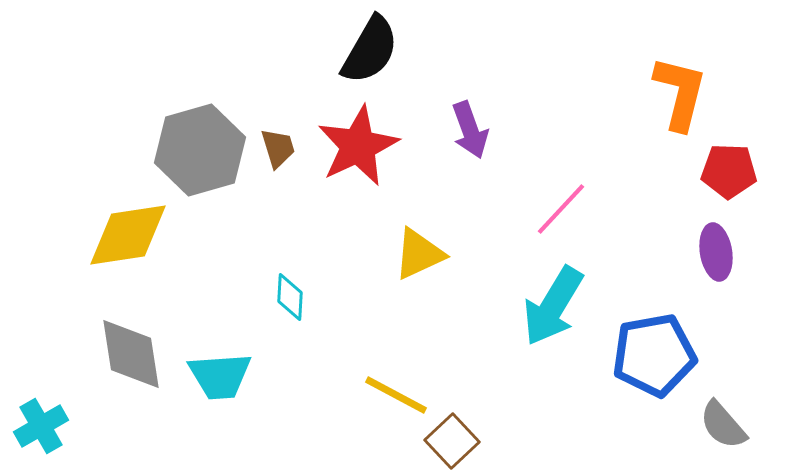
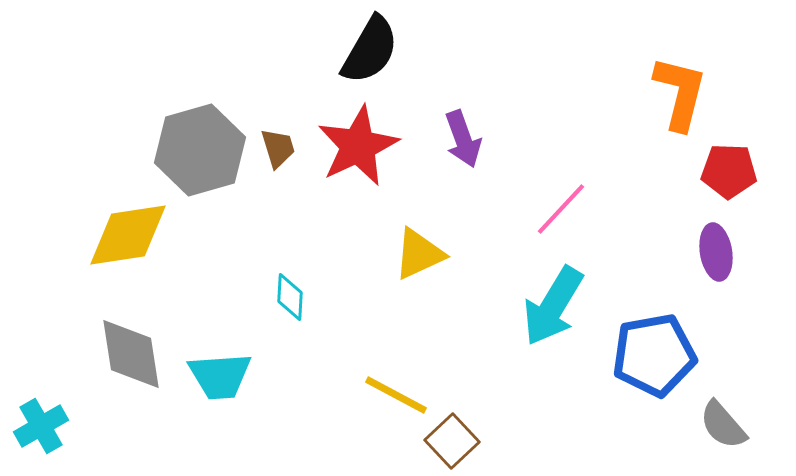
purple arrow: moved 7 px left, 9 px down
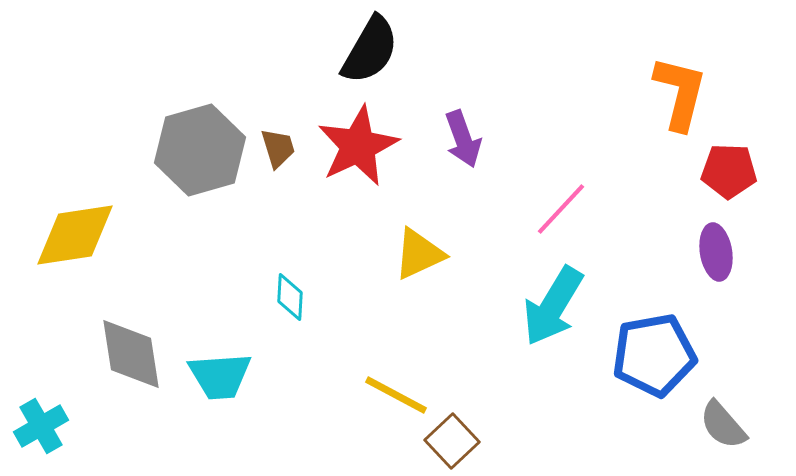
yellow diamond: moved 53 px left
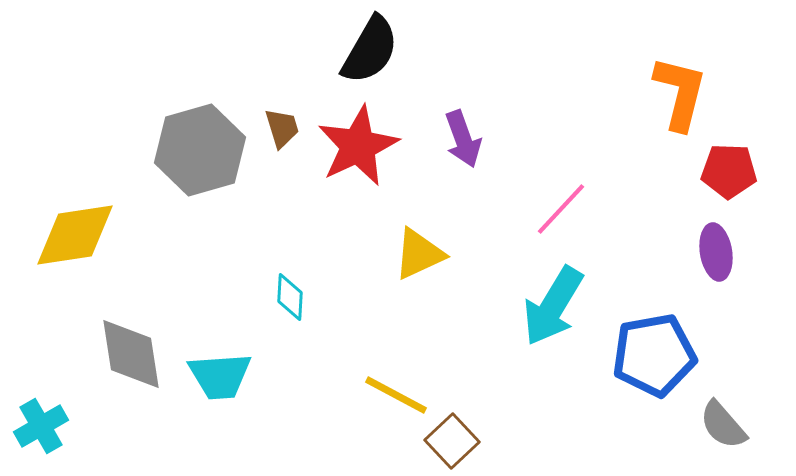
brown trapezoid: moved 4 px right, 20 px up
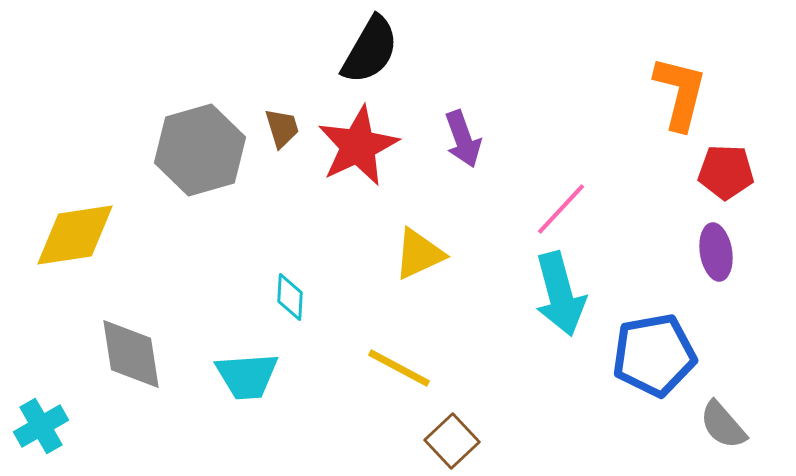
red pentagon: moved 3 px left, 1 px down
cyan arrow: moved 7 px right, 12 px up; rotated 46 degrees counterclockwise
cyan trapezoid: moved 27 px right
yellow line: moved 3 px right, 27 px up
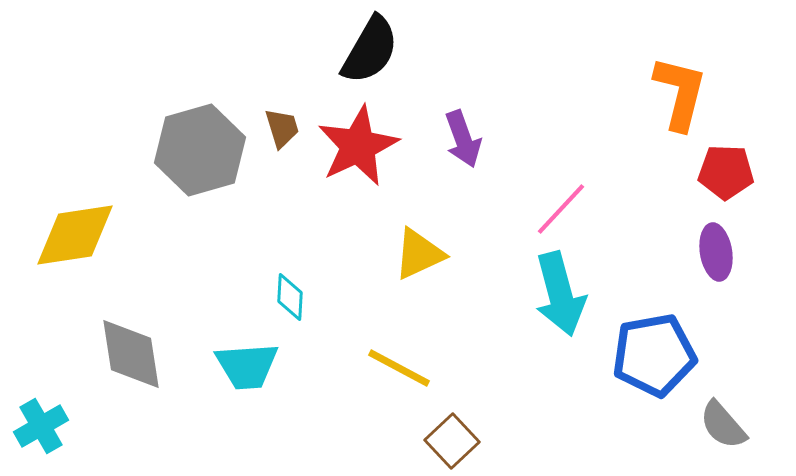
cyan trapezoid: moved 10 px up
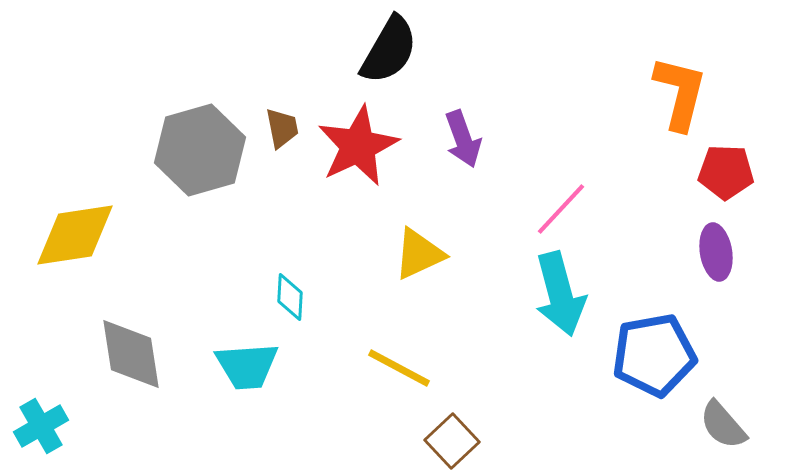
black semicircle: moved 19 px right
brown trapezoid: rotated 6 degrees clockwise
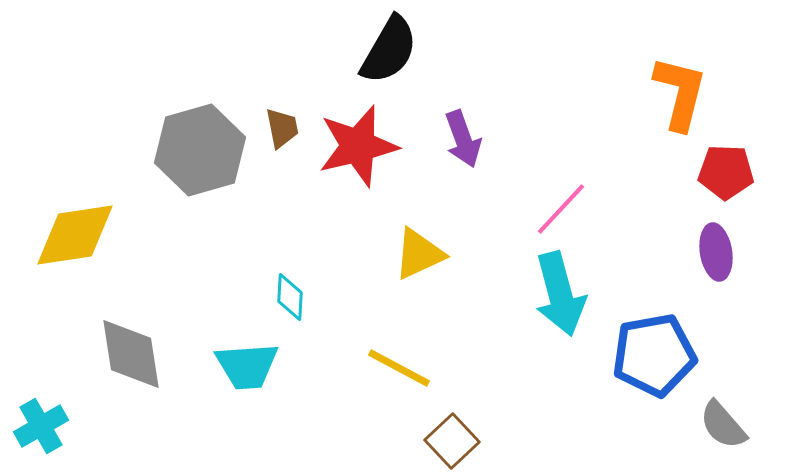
red star: rotated 12 degrees clockwise
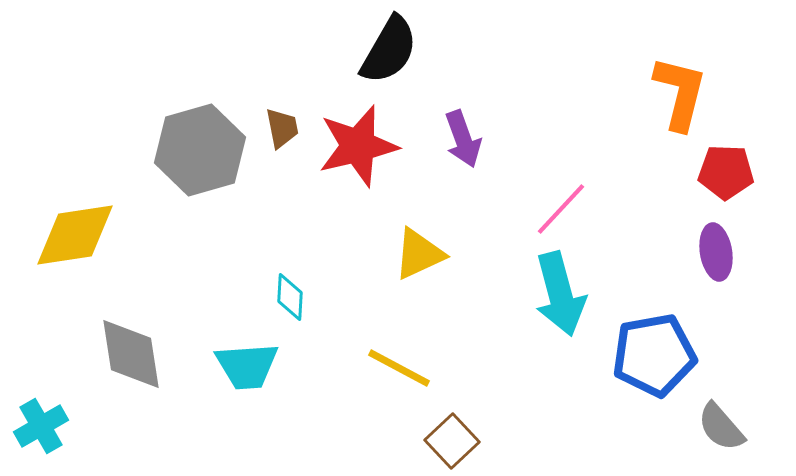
gray semicircle: moved 2 px left, 2 px down
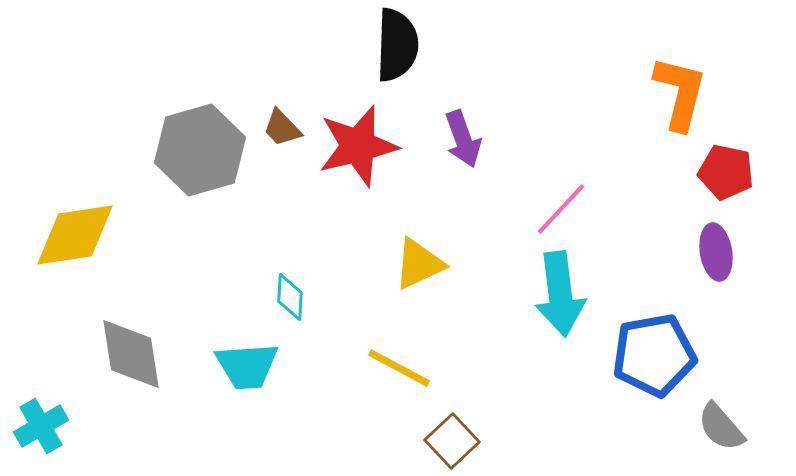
black semicircle: moved 8 px right, 5 px up; rotated 28 degrees counterclockwise
brown trapezoid: rotated 147 degrees clockwise
red pentagon: rotated 10 degrees clockwise
yellow triangle: moved 10 px down
cyan arrow: rotated 8 degrees clockwise
